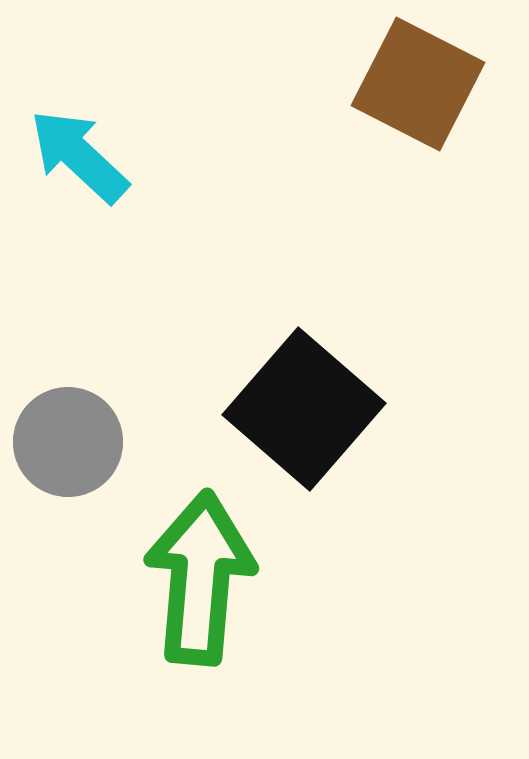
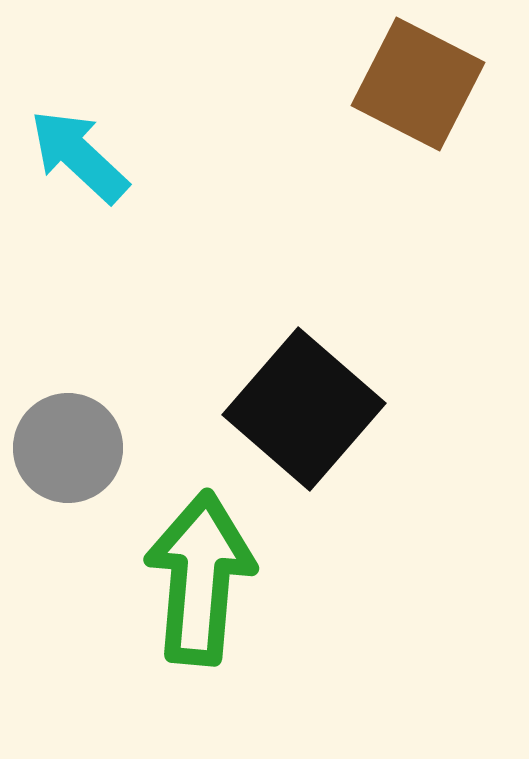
gray circle: moved 6 px down
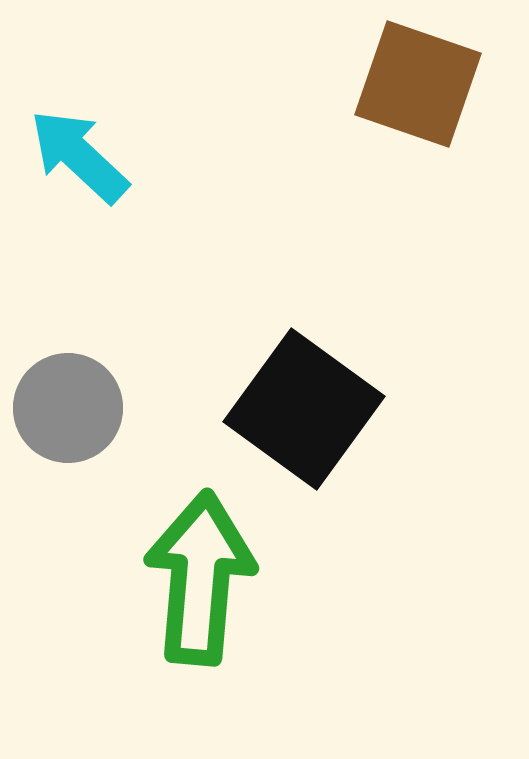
brown square: rotated 8 degrees counterclockwise
black square: rotated 5 degrees counterclockwise
gray circle: moved 40 px up
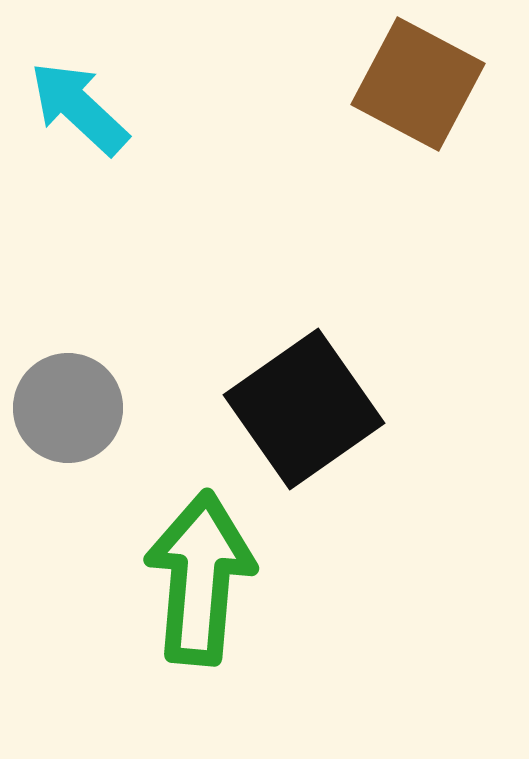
brown square: rotated 9 degrees clockwise
cyan arrow: moved 48 px up
black square: rotated 19 degrees clockwise
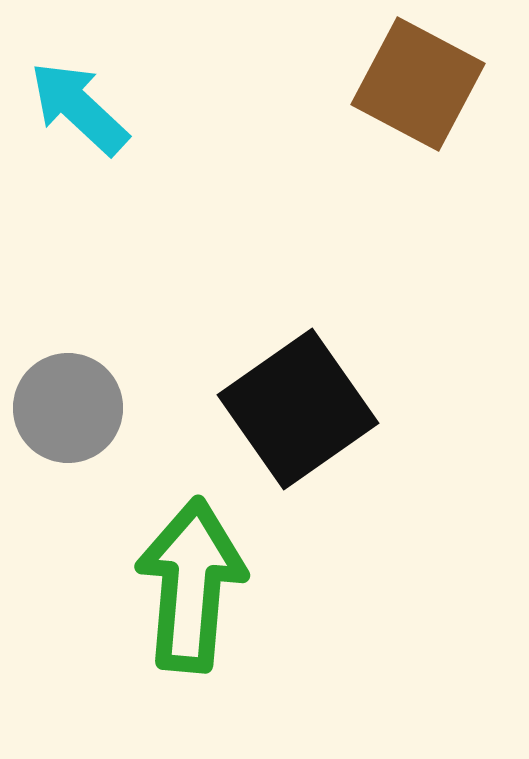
black square: moved 6 px left
green arrow: moved 9 px left, 7 px down
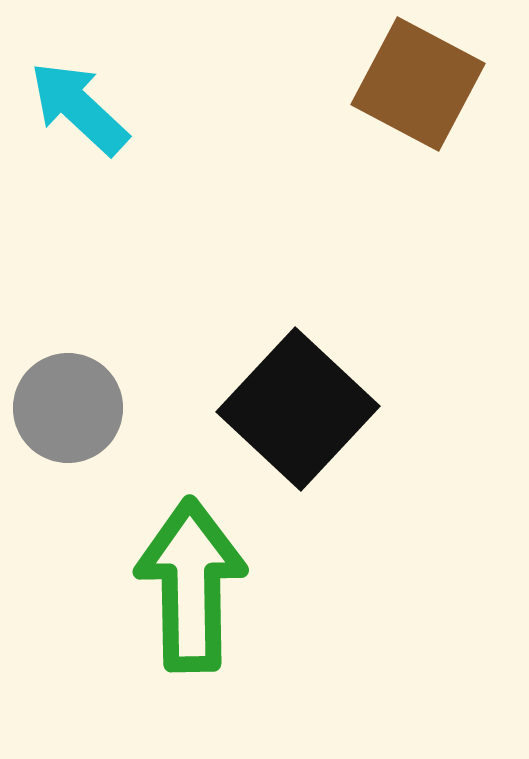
black square: rotated 12 degrees counterclockwise
green arrow: rotated 6 degrees counterclockwise
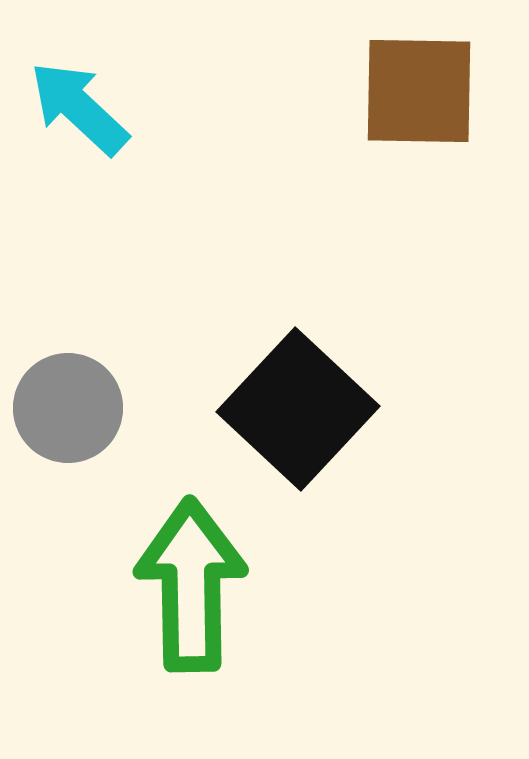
brown square: moved 1 px right, 7 px down; rotated 27 degrees counterclockwise
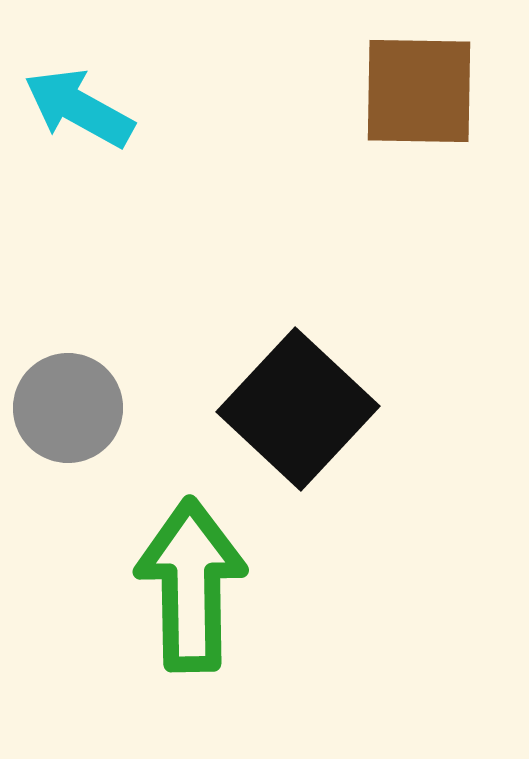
cyan arrow: rotated 14 degrees counterclockwise
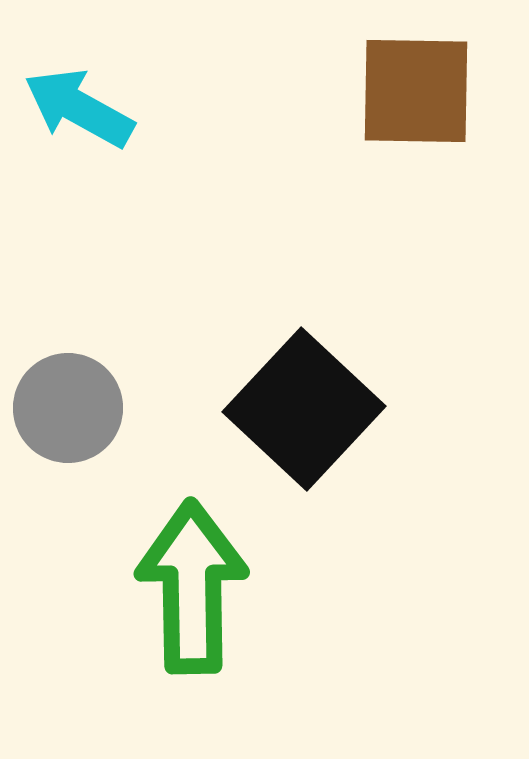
brown square: moved 3 px left
black square: moved 6 px right
green arrow: moved 1 px right, 2 px down
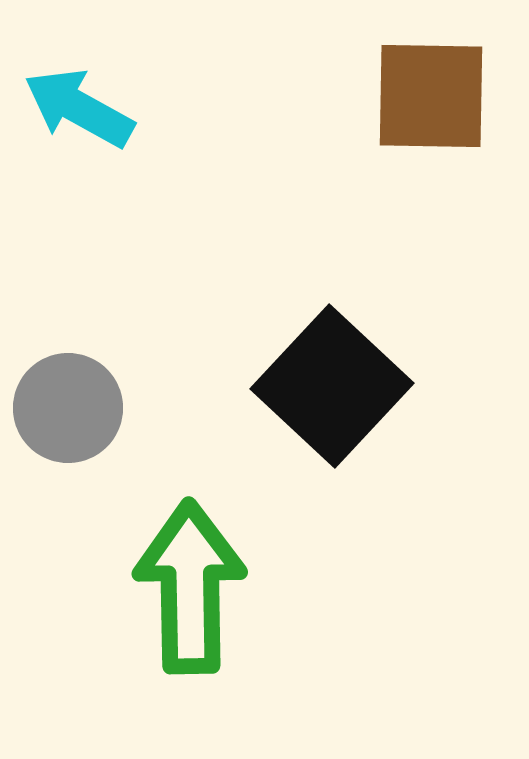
brown square: moved 15 px right, 5 px down
black square: moved 28 px right, 23 px up
green arrow: moved 2 px left
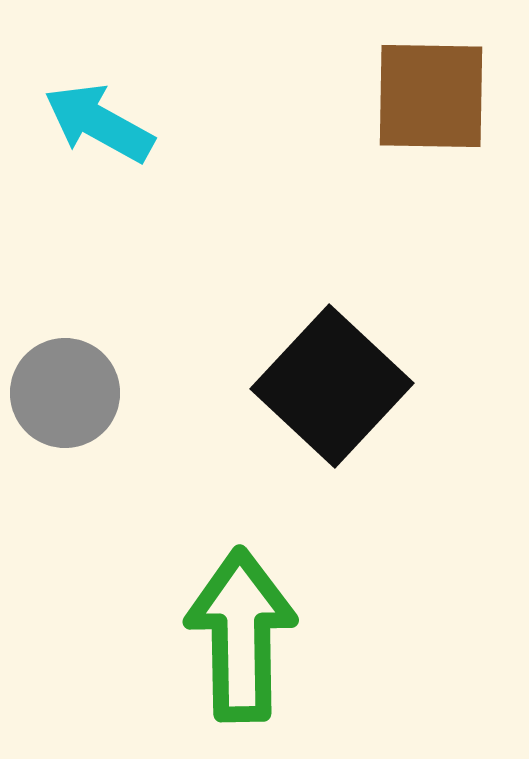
cyan arrow: moved 20 px right, 15 px down
gray circle: moved 3 px left, 15 px up
green arrow: moved 51 px right, 48 px down
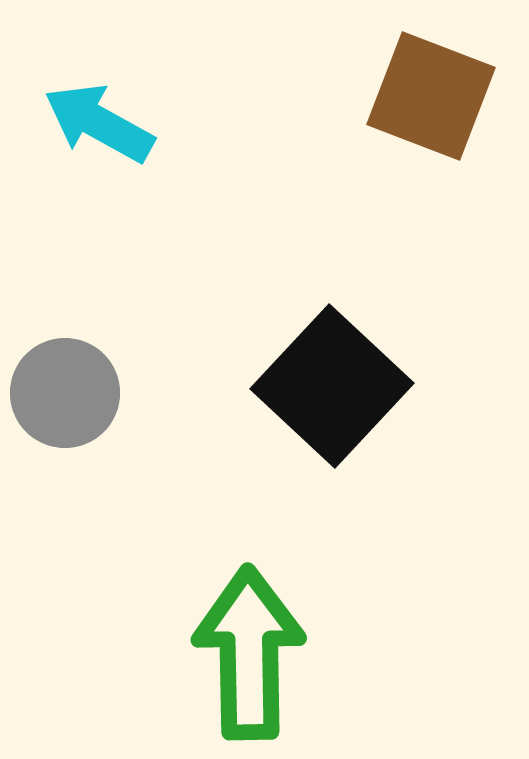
brown square: rotated 20 degrees clockwise
green arrow: moved 8 px right, 18 px down
